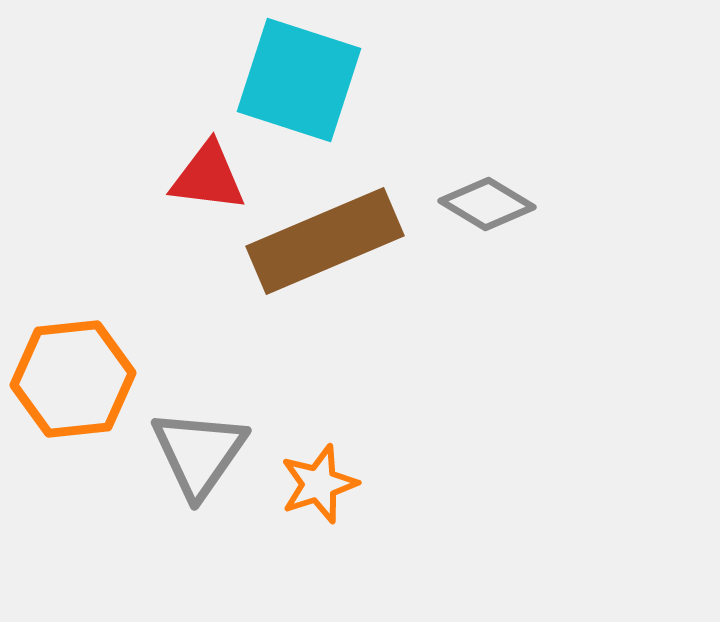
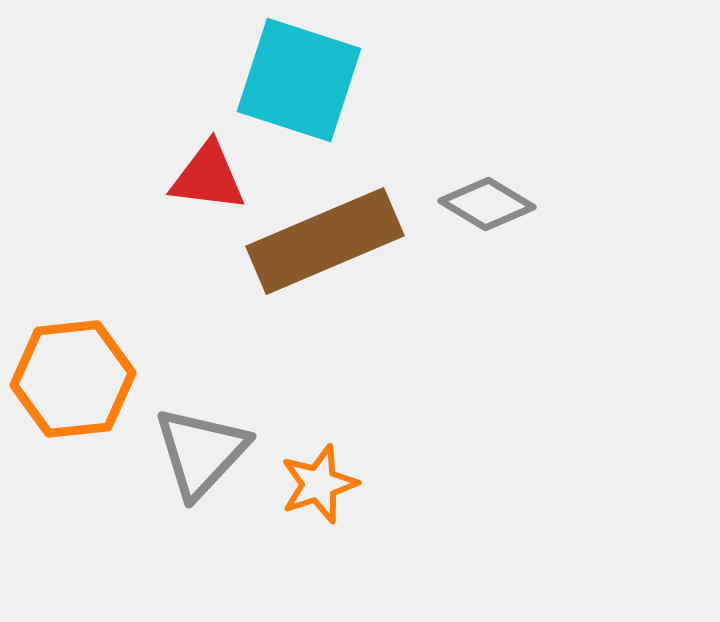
gray triangle: moved 2 px right, 1 px up; rotated 8 degrees clockwise
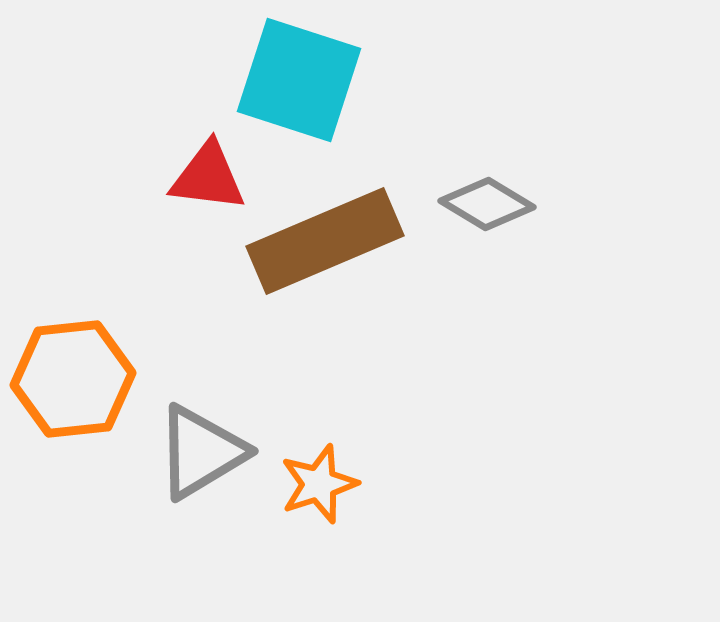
gray triangle: rotated 16 degrees clockwise
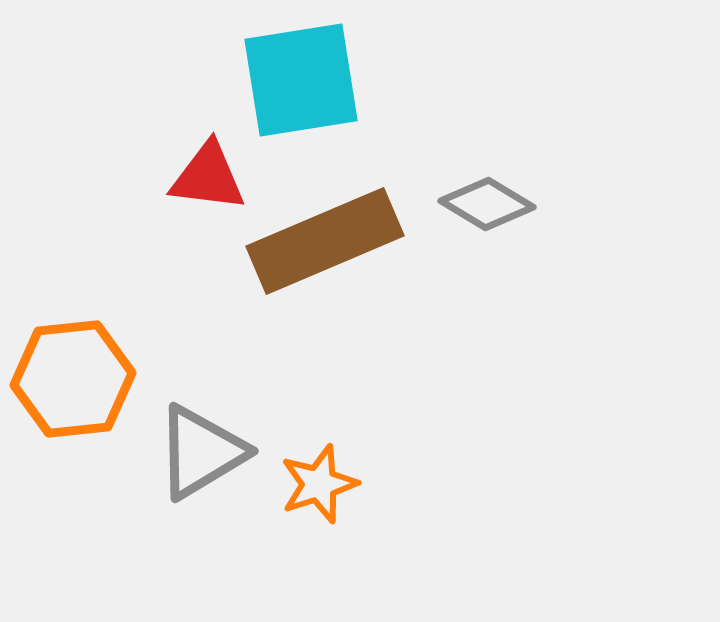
cyan square: moved 2 px right; rotated 27 degrees counterclockwise
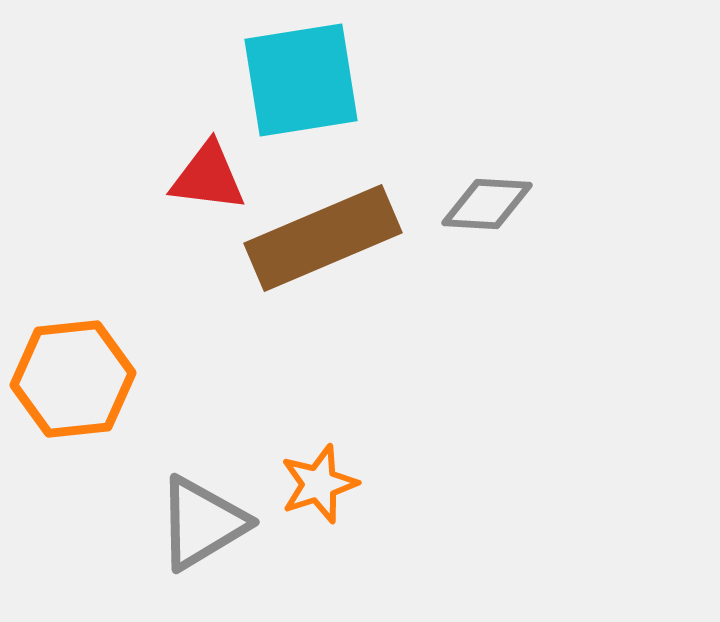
gray diamond: rotated 28 degrees counterclockwise
brown rectangle: moved 2 px left, 3 px up
gray triangle: moved 1 px right, 71 px down
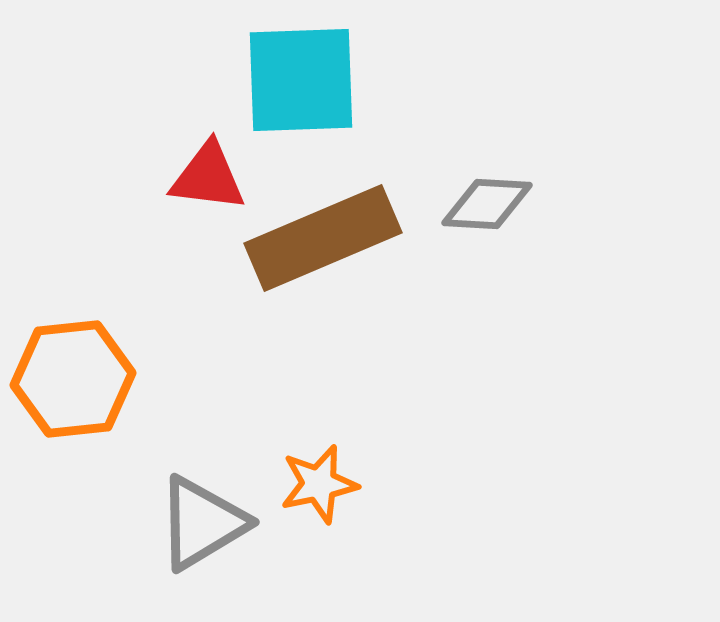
cyan square: rotated 7 degrees clockwise
orange star: rotated 6 degrees clockwise
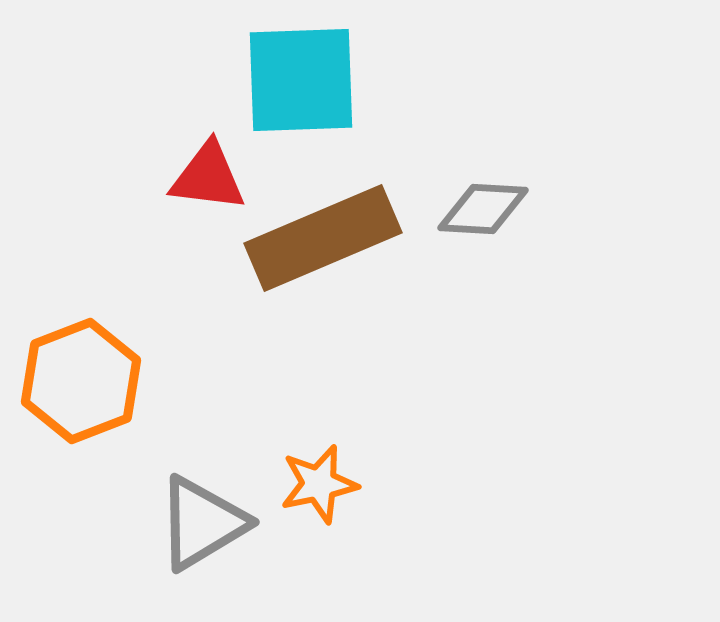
gray diamond: moved 4 px left, 5 px down
orange hexagon: moved 8 px right, 2 px down; rotated 15 degrees counterclockwise
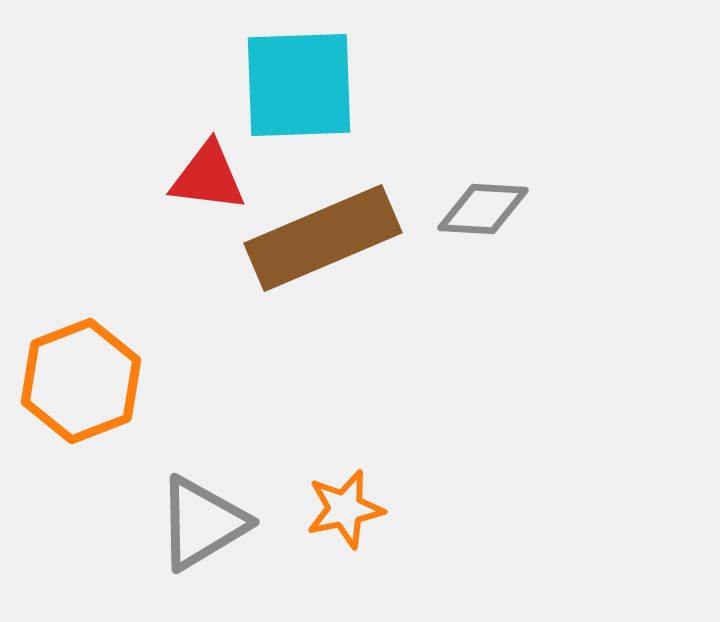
cyan square: moved 2 px left, 5 px down
orange star: moved 26 px right, 25 px down
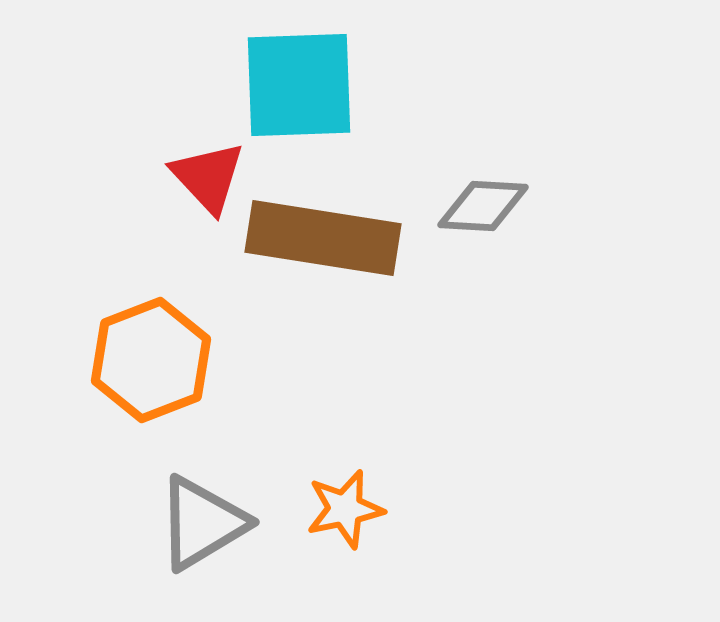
red triangle: rotated 40 degrees clockwise
gray diamond: moved 3 px up
brown rectangle: rotated 32 degrees clockwise
orange hexagon: moved 70 px right, 21 px up
